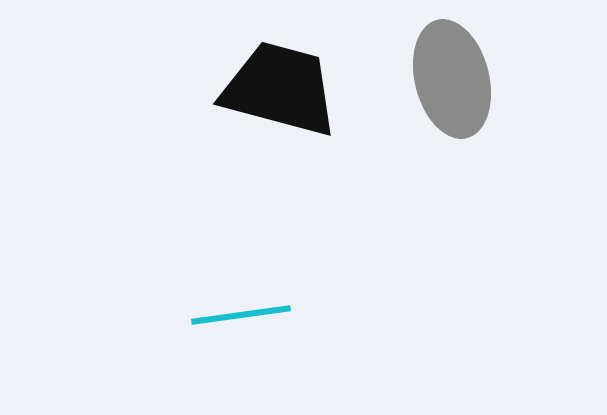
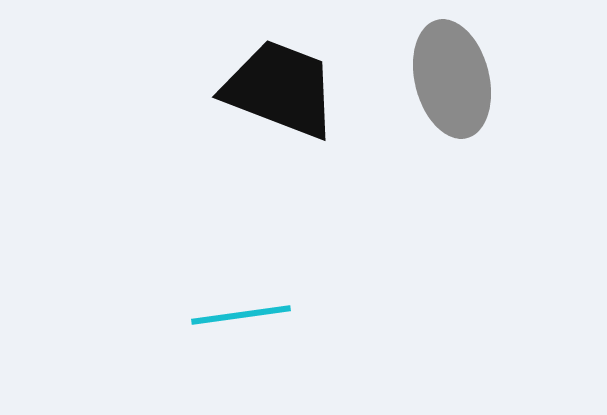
black trapezoid: rotated 6 degrees clockwise
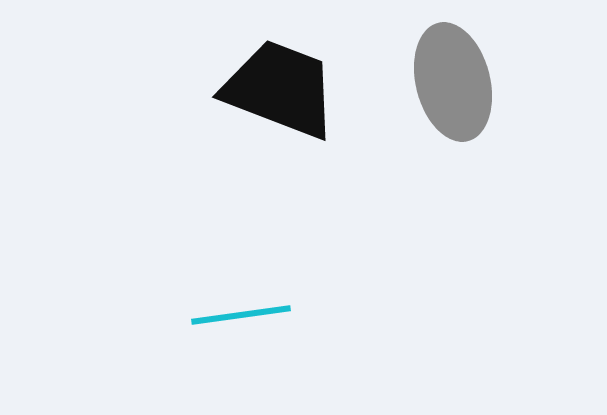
gray ellipse: moved 1 px right, 3 px down
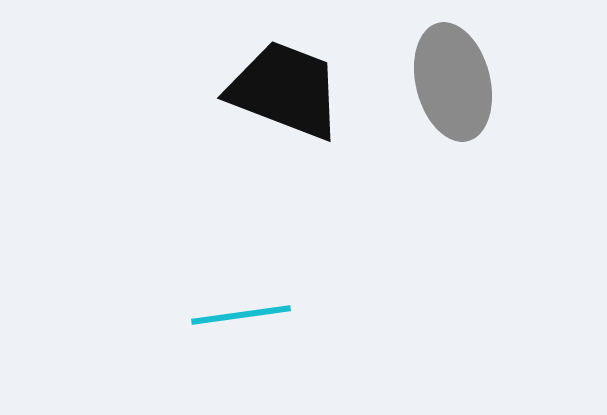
black trapezoid: moved 5 px right, 1 px down
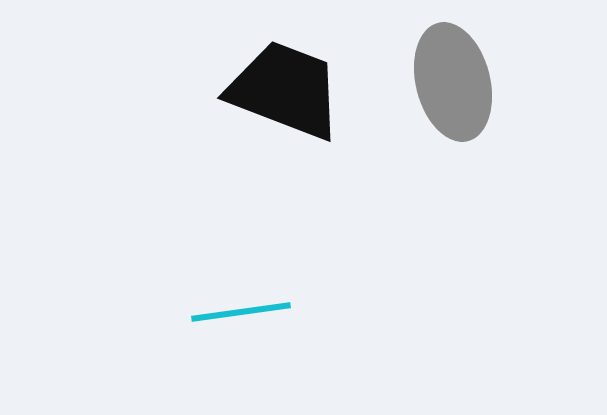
cyan line: moved 3 px up
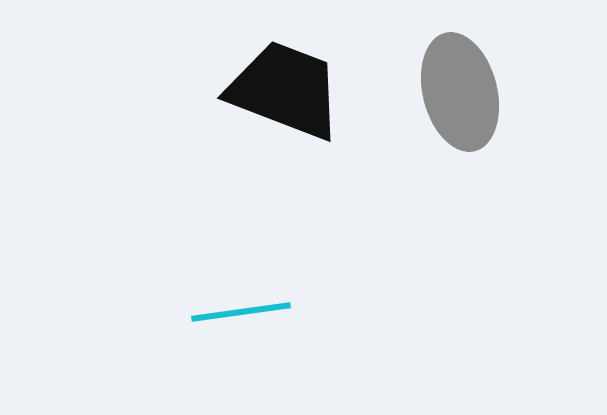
gray ellipse: moved 7 px right, 10 px down
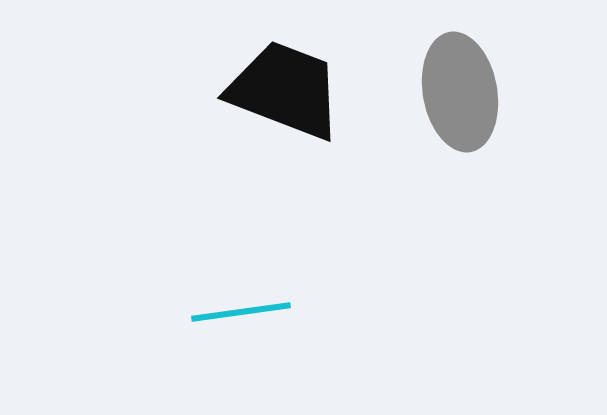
gray ellipse: rotated 4 degrees clockwise
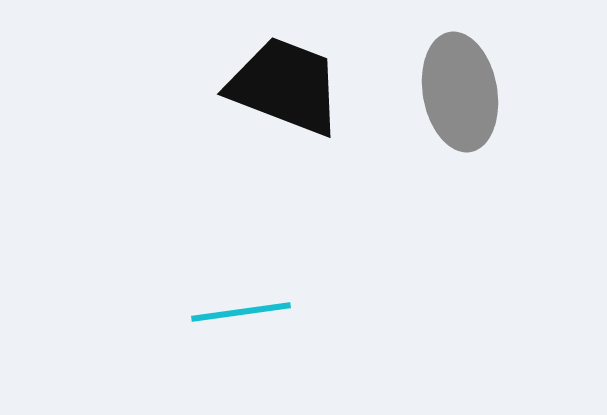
black trapezoid: moved 4 px up
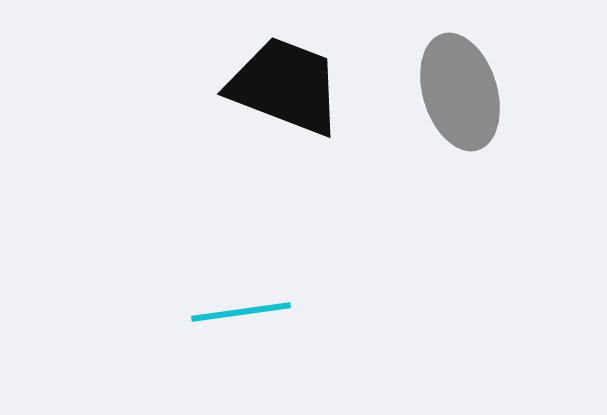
gray ellipse: rotated 7 degrees counterclockwise
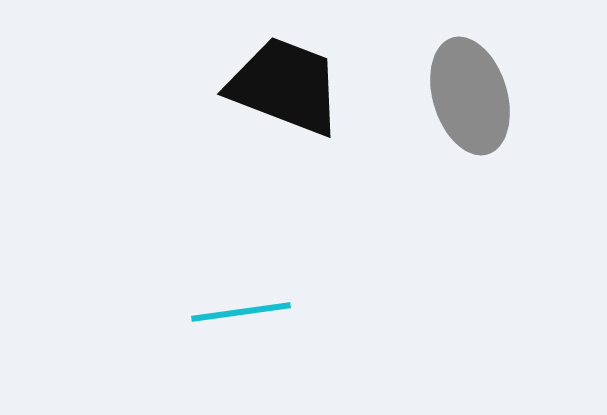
gray ellipse: moved 10 px right, 4 px down
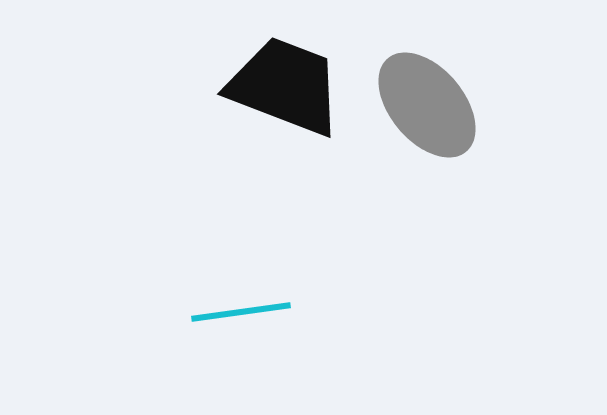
gray ellipse: moved 43 px left, 9 px down; rotated 23 degrees counterclockwise
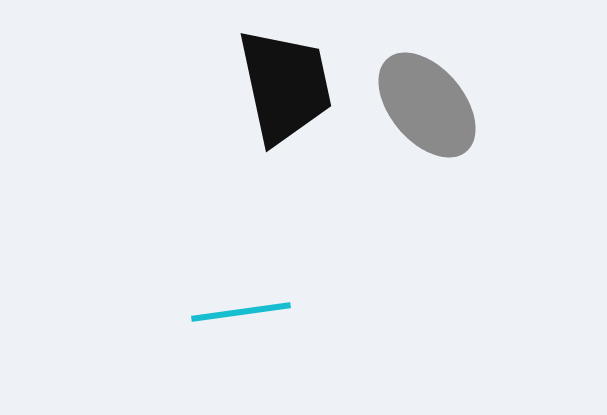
black trapezoid: rotated 57 degrees clockwise
